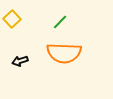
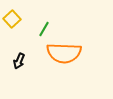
green line: moved 16 px left, 7 px down; rotated 14 degrees counterclockwise
black arrow: moved 1 px left; rotated 49 degrees counterclockwise
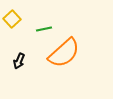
green line: rotated 49 degrees clockwise
orange semicircle: rotated 44 degrees counterclockwise
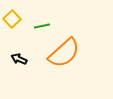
green line: moved 2 px left, 3 px up
black arrow: moved 2 px up; rotated 91 degrees clockwise
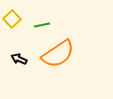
green line: moved 1 px up
orange semicircle: moved 6 px left, 1 px down; rotated 8 degrees clockwise
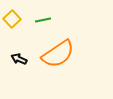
green line: moved 1 px right, 5 px up
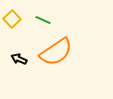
green line: rotated 35 degrees clockwise
orange semicircle: moved 2 px left, 2 px up
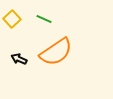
green line: moved 1 px right, 1 px up
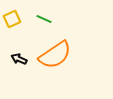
yellow square: rotated 18 degrees clockwise
orange semicircle: moved 1 px left, 3 px down
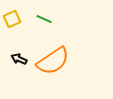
orange semicircle: moved 2 px left, 6 px down
